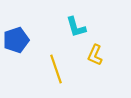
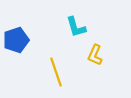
yellow line: moved 3 px down
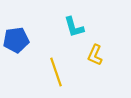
cyan L-shape: moved 2 px left
blue pentagon: rotated 10 degrees clockwise
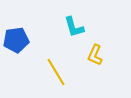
yellow line: rotated 12 degrees counterclockwise
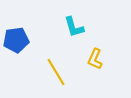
yellow L-shape: moved 4 px down
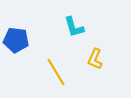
blue pentagon: rotated 15 degrees clockwise
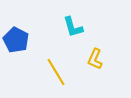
cyan L-shape: moved 1 px left
blue pentagon: rotated 20 degrees clockwise
